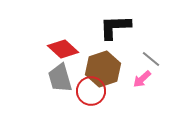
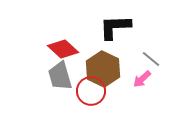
brown hexagon: rotated 16 degrees counterclockwise
gray trapezoid: moved 2 px up
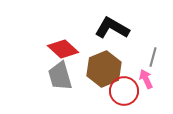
black L-shape: moved 3 px left, 1 px down; rotated 32 degrees clockwise
gray line: moved 2 px right, 2 px up; rotated 66 degrees clockwise
brown hexagon: moved 1 px right; rotated 12 degrees clockwise
pink arrow: moved 4 px right; rotated 108 degrees clockwise
red circle: moved 33 px right
